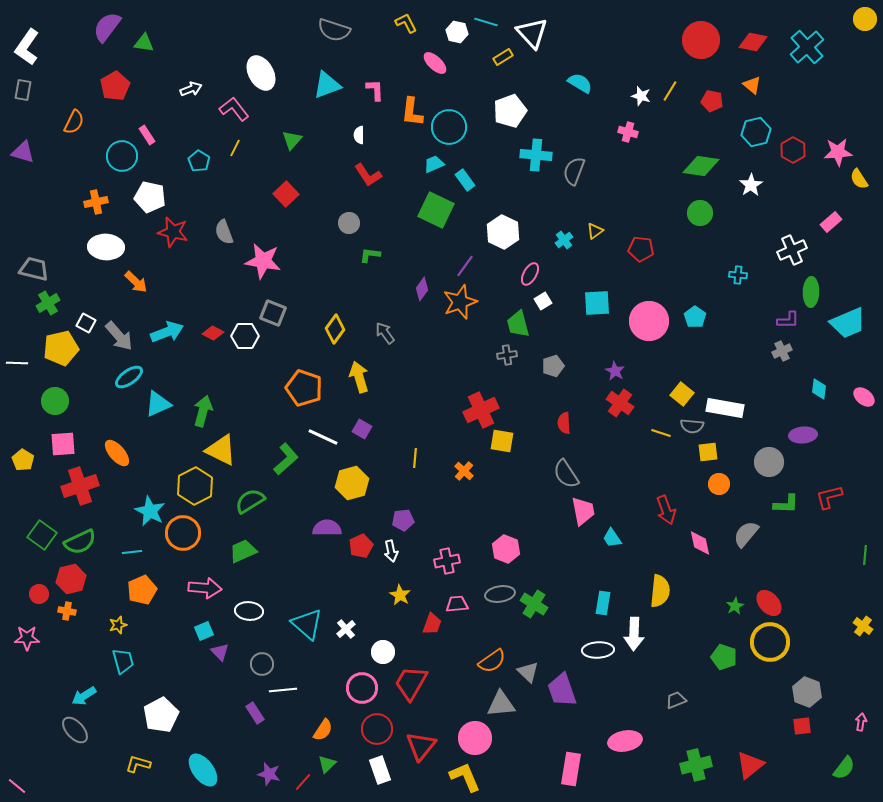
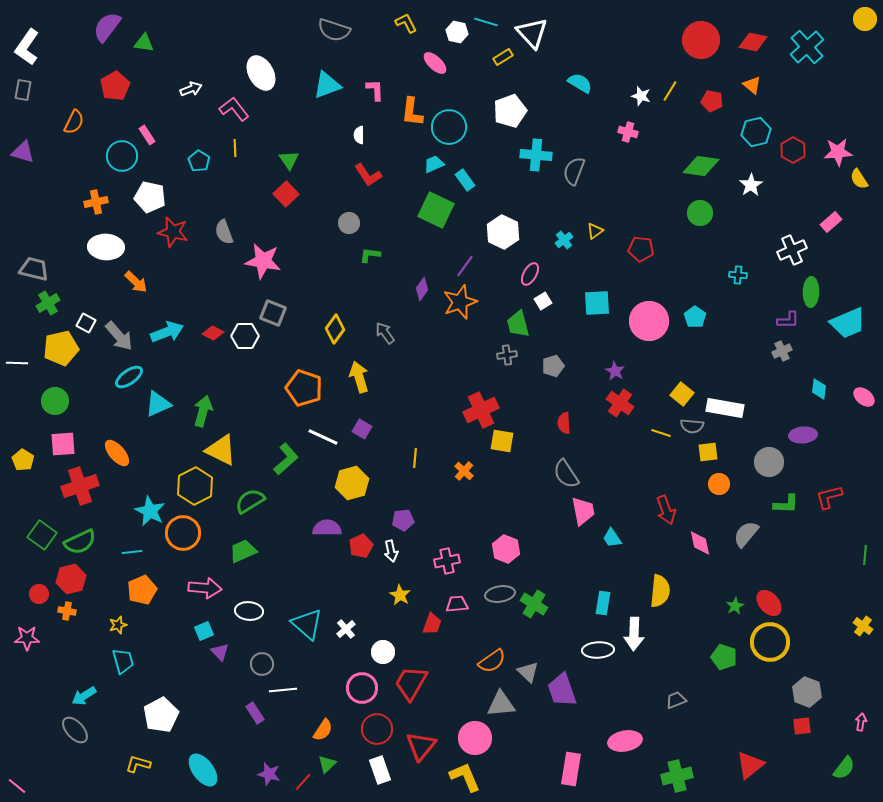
green triangle at (292, 140): moved 3 px left, 20 px down; rotated 15 degrees counterclockwise
yellow line at (235, 148): rotated 30 degrees counterclockwise
green cross at (696, 765): moved 19 px left, 11 px down
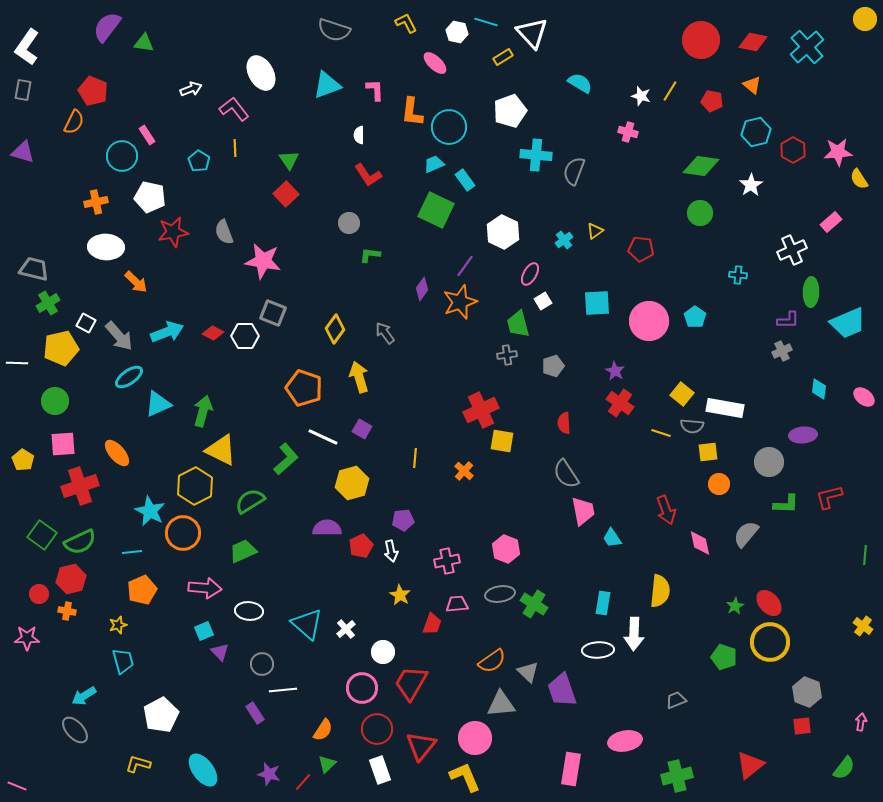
red pentagon at (115, 86): moved 22 px left, 5 px down; rotated 20 degrees counterclockwise
red star at (173, 232): rotated 24 degrees counterclockwise
pink line at (17, 786): rotated 18 degrees counterclockwise
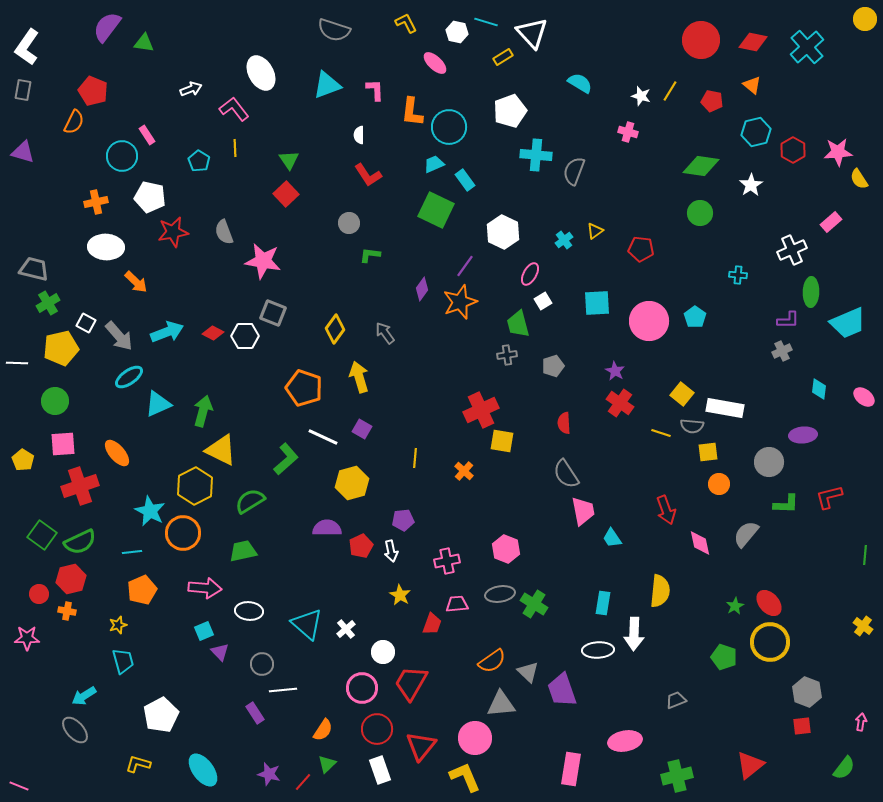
green trapezoid at (243, 551): rotated 12 degrees clockwise
pink line at (17, 786): moved 2 px right
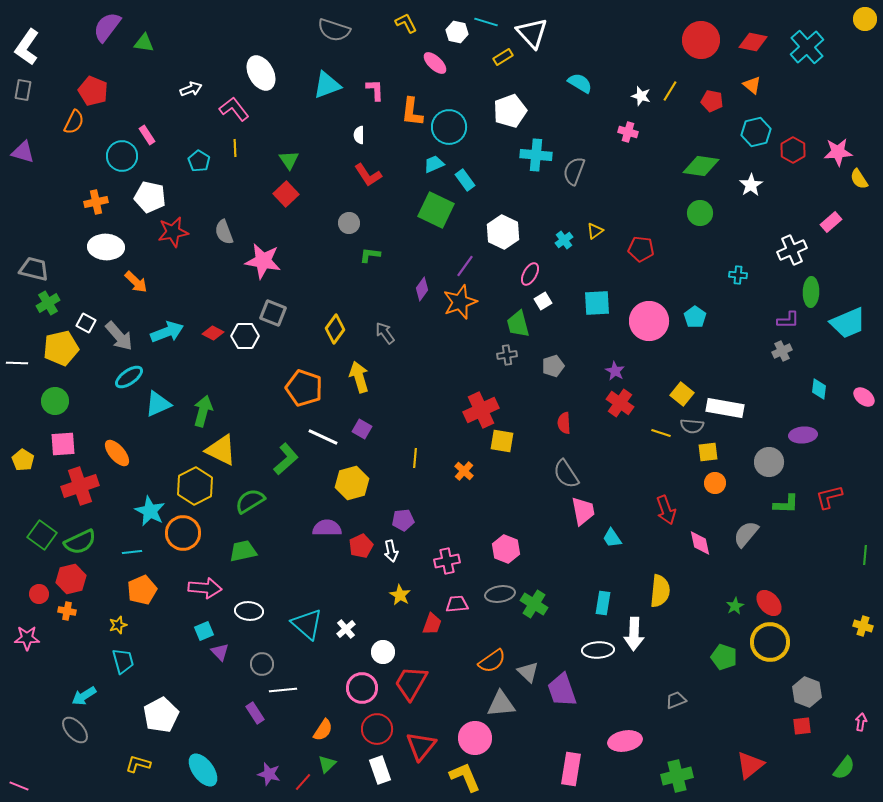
orange circle at (719, 484): moved 4 px left, 1 px up
yellow cross at (863, 626): rotated 18 degrees counterclockwise
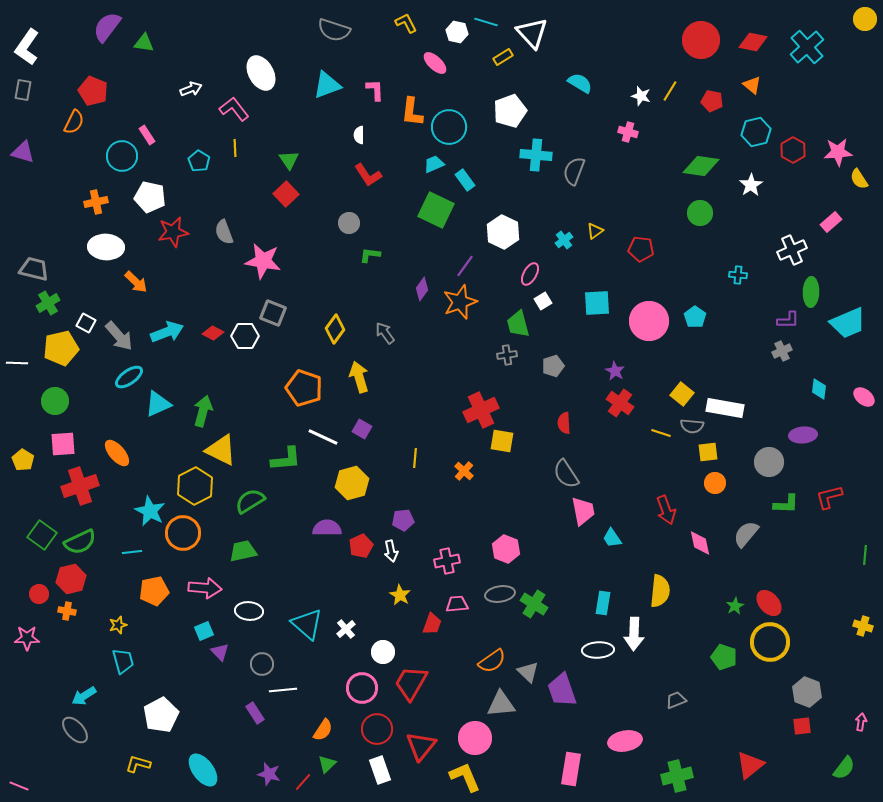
green L-shape at (286, 459): rotated 36 degrees clockwise
orange pentagon at (142, 590): moved 12 px right, 1 px down; rotated 12 degrees clockwise
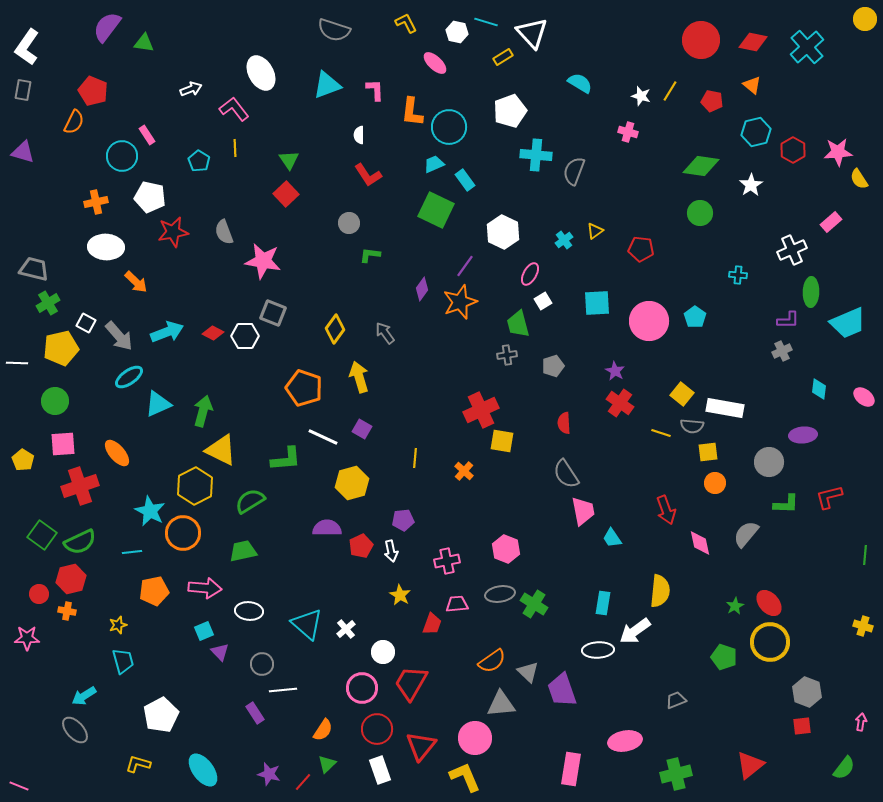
white arrow at (634, 634): moved 1 px right, 3 px up; rotated 52 degrees clockwise
green cross at (677, 776): moved 1 px left, 2 px up
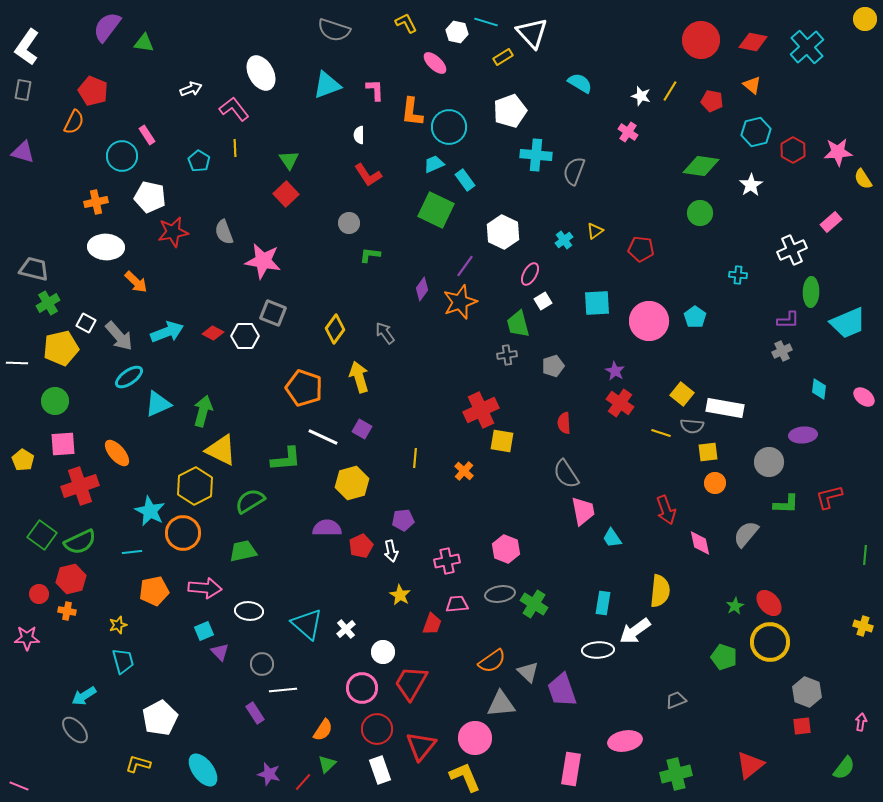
pink cross at (628, 132): rotated 18 degrees clockwise
yellow semicircle at (859, 179): moved 4 px right
white pentagon at (161, 715): moved 1 px left, 3 px down
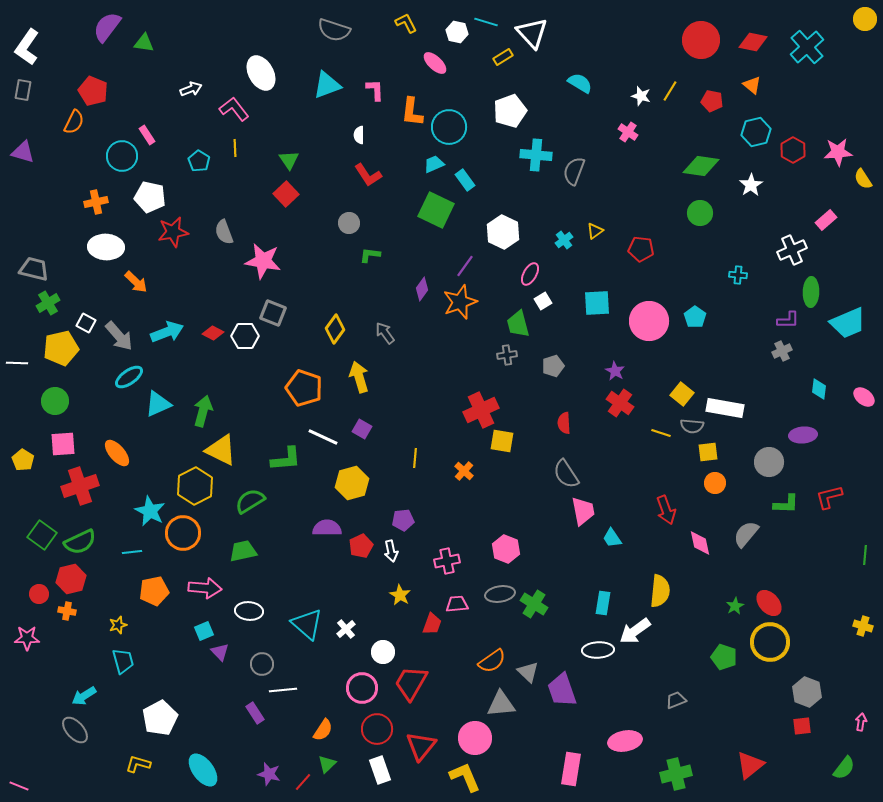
pink rectangle at (831, 222): moved 5 px left, 2 px up
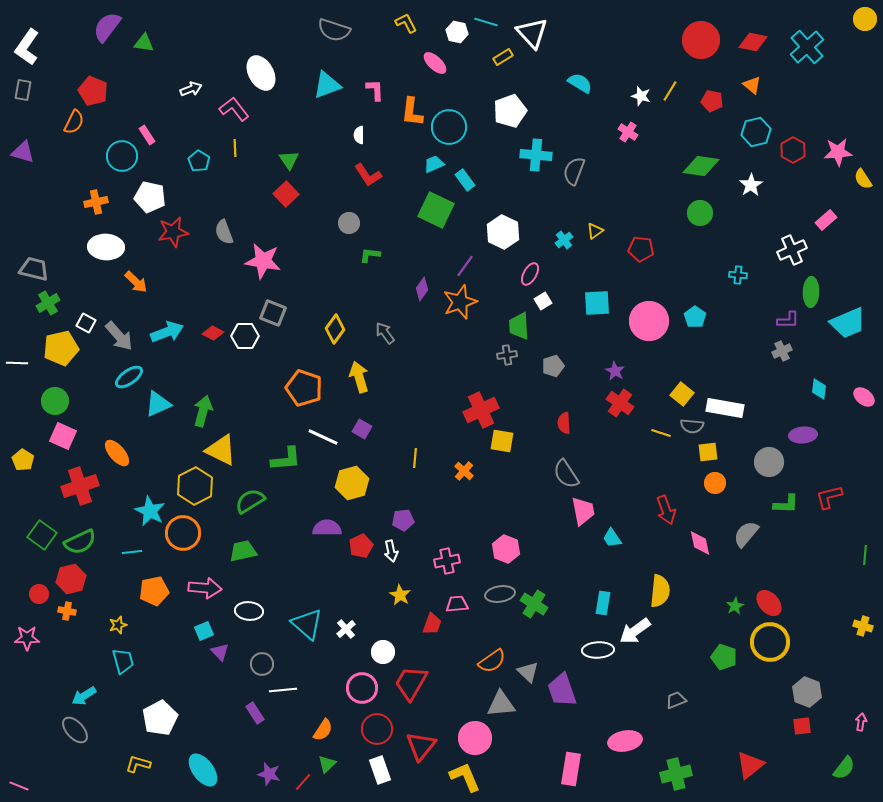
green trapezoid at (518, 324): moved 1 px right, 2 px down; rotated 12 degrees clockwise
pink square at (63, 444): moved 8 px up; rotated 28 degrees clockwise
